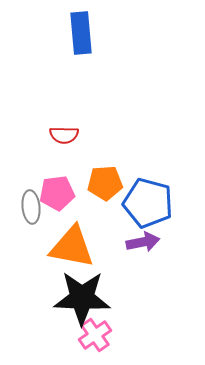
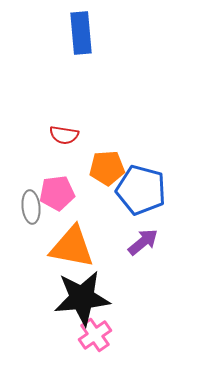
red semicircle: rotated 8 degrees clockwise
orange pentagon: moved 2 px right, 15 px up
blue pentagon: moved 7 px left, 13 px up
purple arrow: rotated 28 degrees counterclockwise
black star: rotated 8 degrees counterclockwise
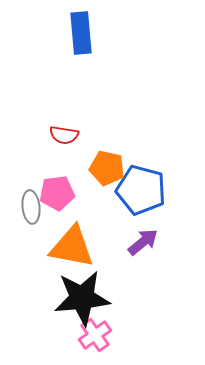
orange pentagon: rotated 16 degrees clockwise
